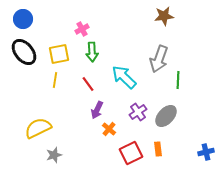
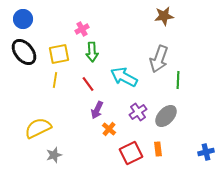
cyan arrow: rotated 16 degrees counterclockwise
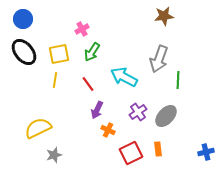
green arrow: rotated 36 degrees clockwise
orange cross: moved 1 px left, 1 px down; rotated 16 degrees counterclockwise
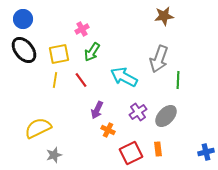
black ellipse: moved 2 px up
red line: moved 7 px left, 4 px up
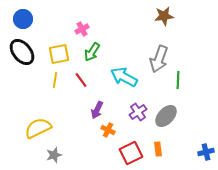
black ellipse: moved 2 px left, 2 px down
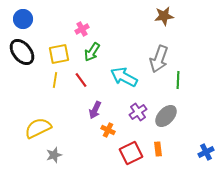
purple arrow: moved 2 px left
blue cross: rotated 14 degrees counterclockwise
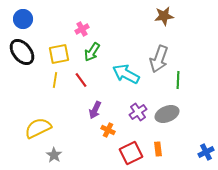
cyan arrow: moved 2 px right, 3 px up
gray ellipse: moved 1 px right, 2 px up; rotated 25 degrees clockwise
gray star: rotated 21 degrees counterclockwise
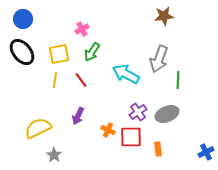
purple arrow: moved 17 px left, 6 px down
red square: moved 16 px up; rotated 25 degrees clockwise
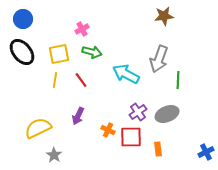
green arrow: rotated 108 degrees counterclockwise
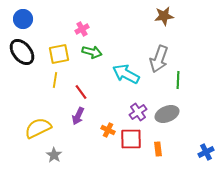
red line: moved 12 px down
red square: moved 2 px down
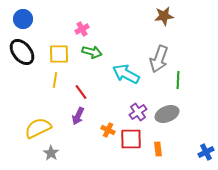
yellow square: rotated 10 degrees clockwise
gray star: moved 3 px left, 2 px up
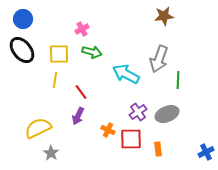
black ellipse: moved 2 px up
